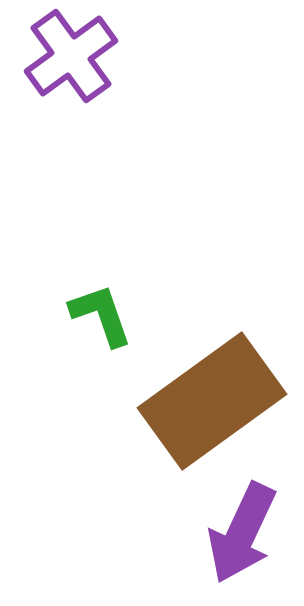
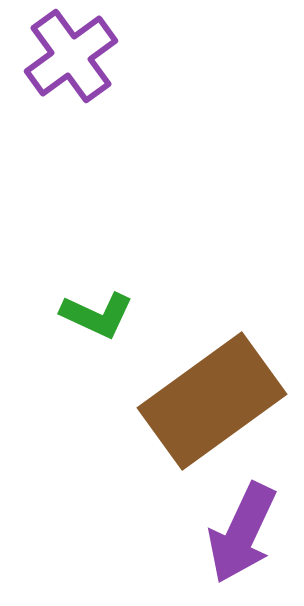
green L-shape: moved 4 px left; rotated 134 degrees clockwise
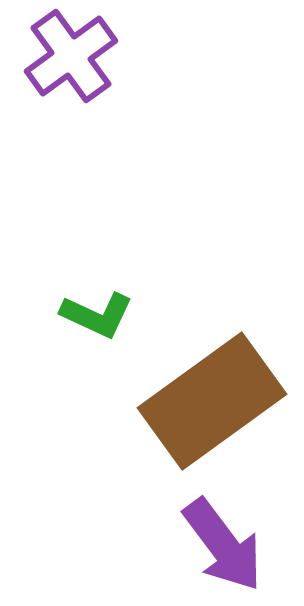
purple arrow: moved 19 px left, 12 px down; rotated 62 degrees counterclockwise
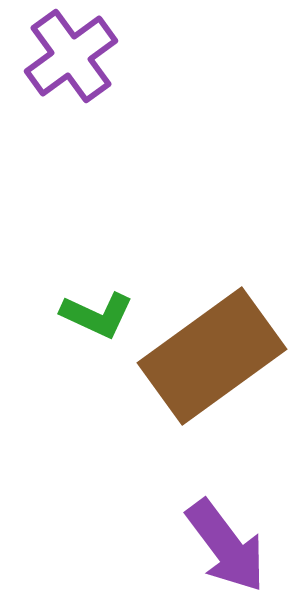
brown rectangle: moved 45 px up
purple arrow: moved 3 px right, 1 px down
